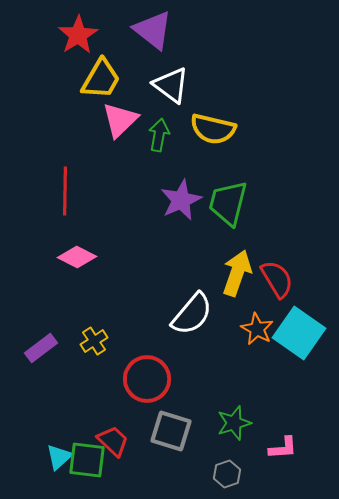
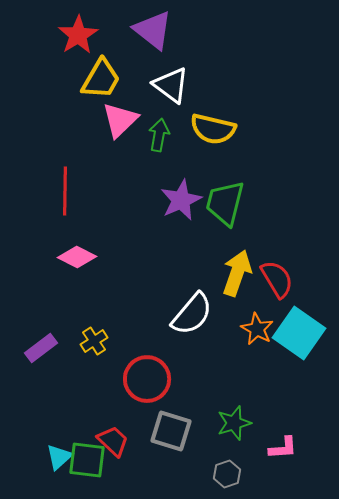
green trapezoid: moved 3 px left
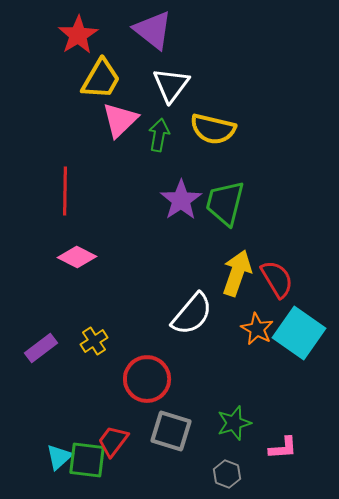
white triangle: rotated 30 degrees clockwise
purple star: rotated 9 degrees counterclockwise
red trapezoid: rotated 96 degrees counterclockwise
gray hexagon: rotated 20 degrees counterclockwise
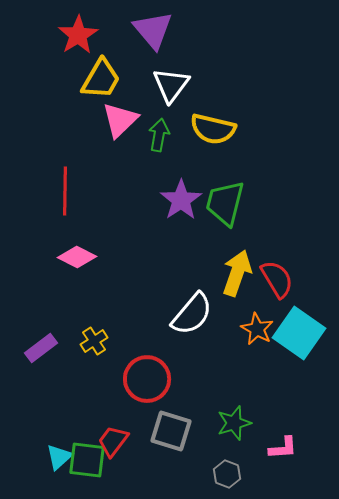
purple triangle: rotated 12 degrees clockwise
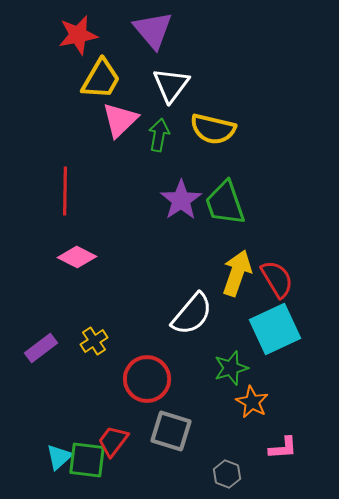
red star: rotated 21 degrees clockwise
green trapezoid: rotated 33 degrees counterclockwise
orange star: moved 5 px left, 73 px down
cyan square: moved 24 px left, 4 px up; rotated 30 degrees clockwise
green star: moved 3 px left, 55 px up
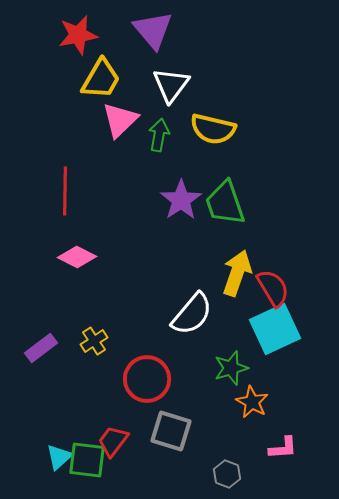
red semicircle: moved 4 px left, 9 px down
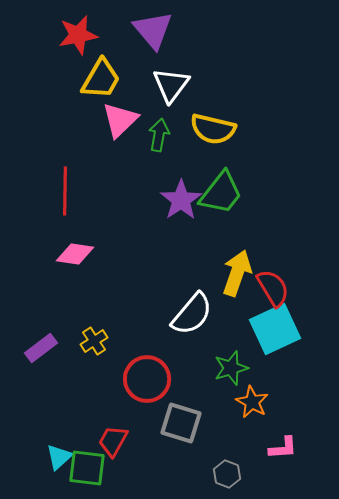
green trapezoid: moved 4 px left, 10 px up; rotated 123 degrees counterclockwise
pink diamond: moved 2 px left, 3 px up; rotated 18 degrees counterclockwise
gray square: moved 10 px right, 8 px up
red trapezoid: rotated 8 degrees counterclockwise
green square: moved 8 px down
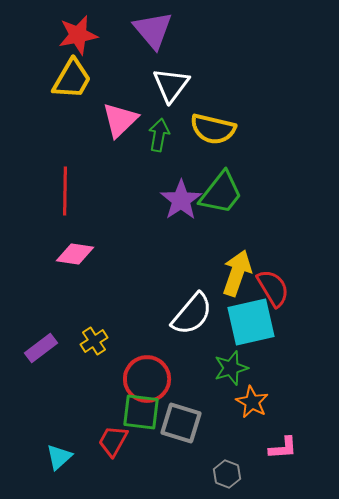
yellow trapezoid: moved 29 px left
cyan square: moved 24 px left, 7 px up; rotated 12 degrees clockwise
green square: moved 54 px right, 56 px up
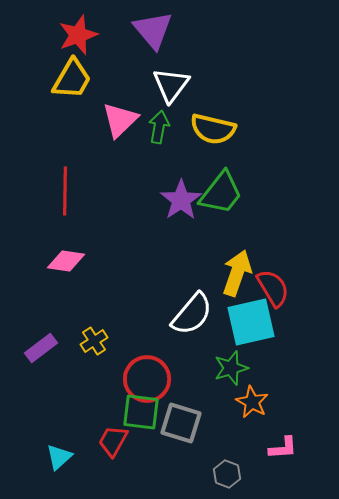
red star: rotated 9 degrees counterclockwise
green arrow: moved 8 px up
pink diamond: moved 9 px left, 7 px down
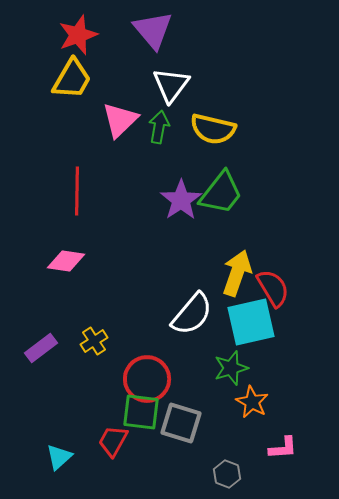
red line: moved 12 px right
